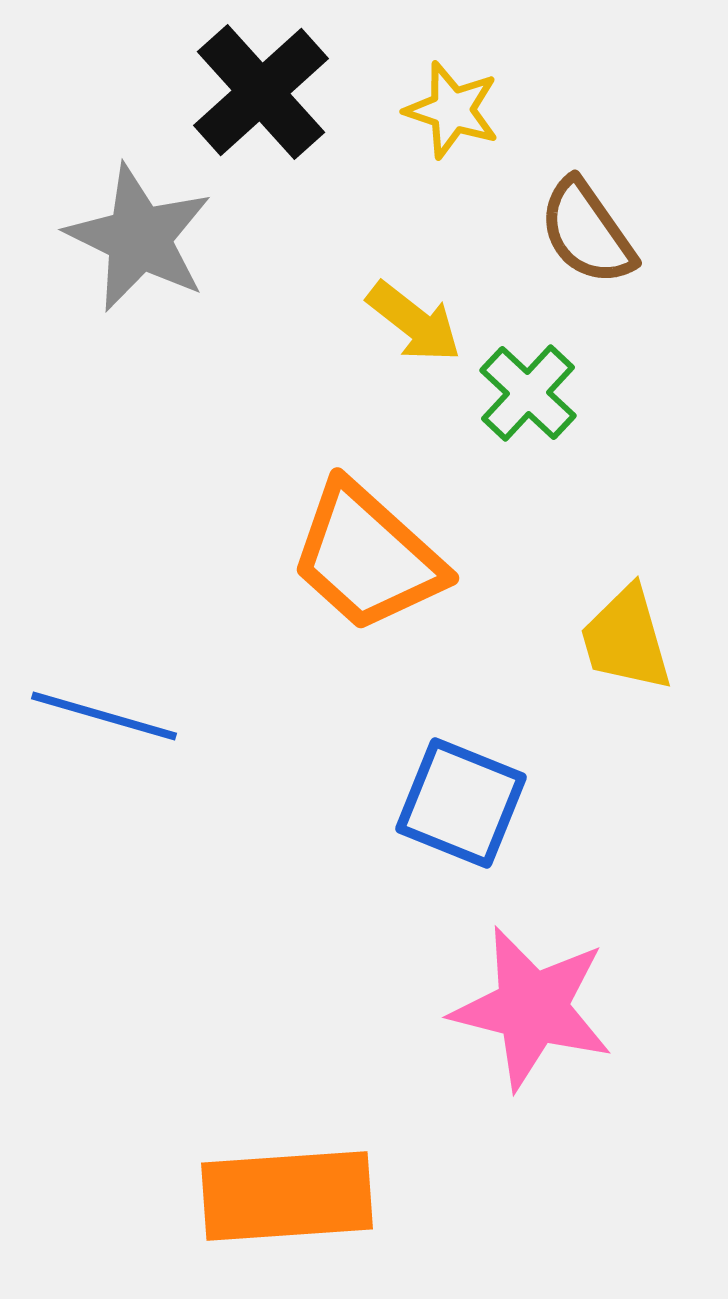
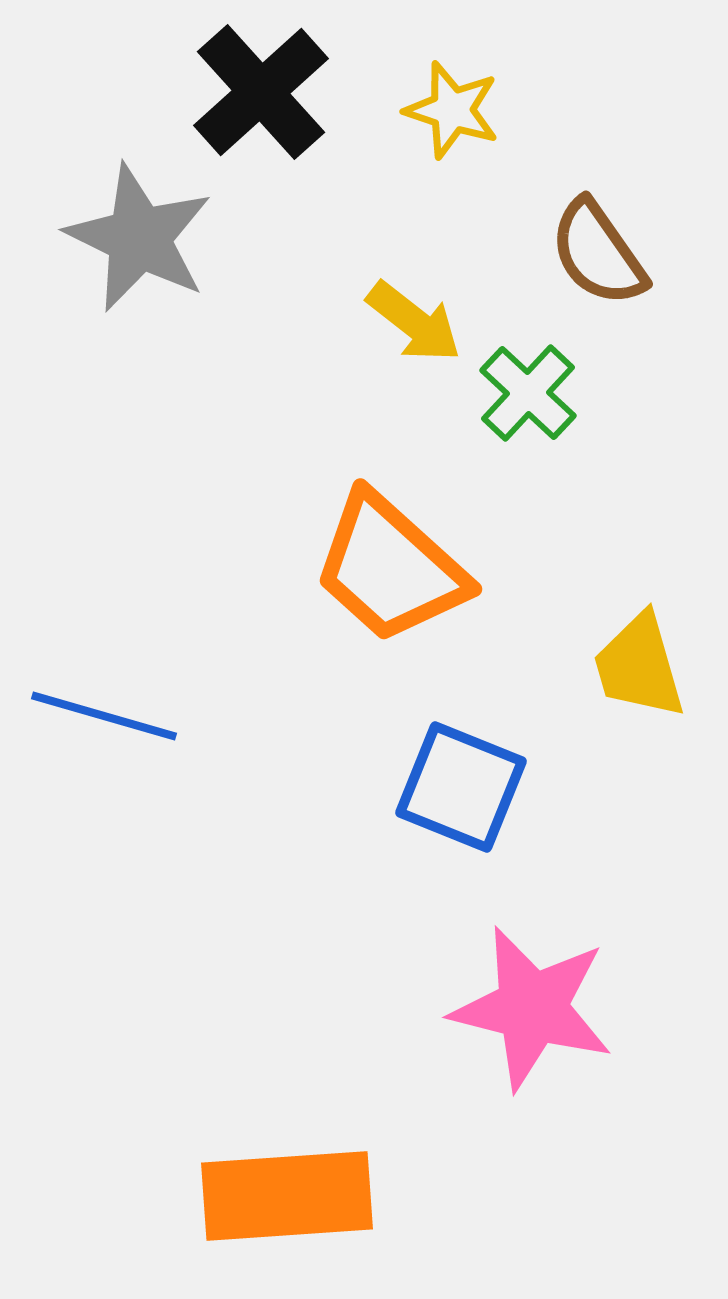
brown semicircle: moved 11 px right, 21 px down
orange trapezoid: moved 23 px right, 11 px down
yellow trapezoid: moved 13 px right, 27 px down
blue square: moved 16 px up
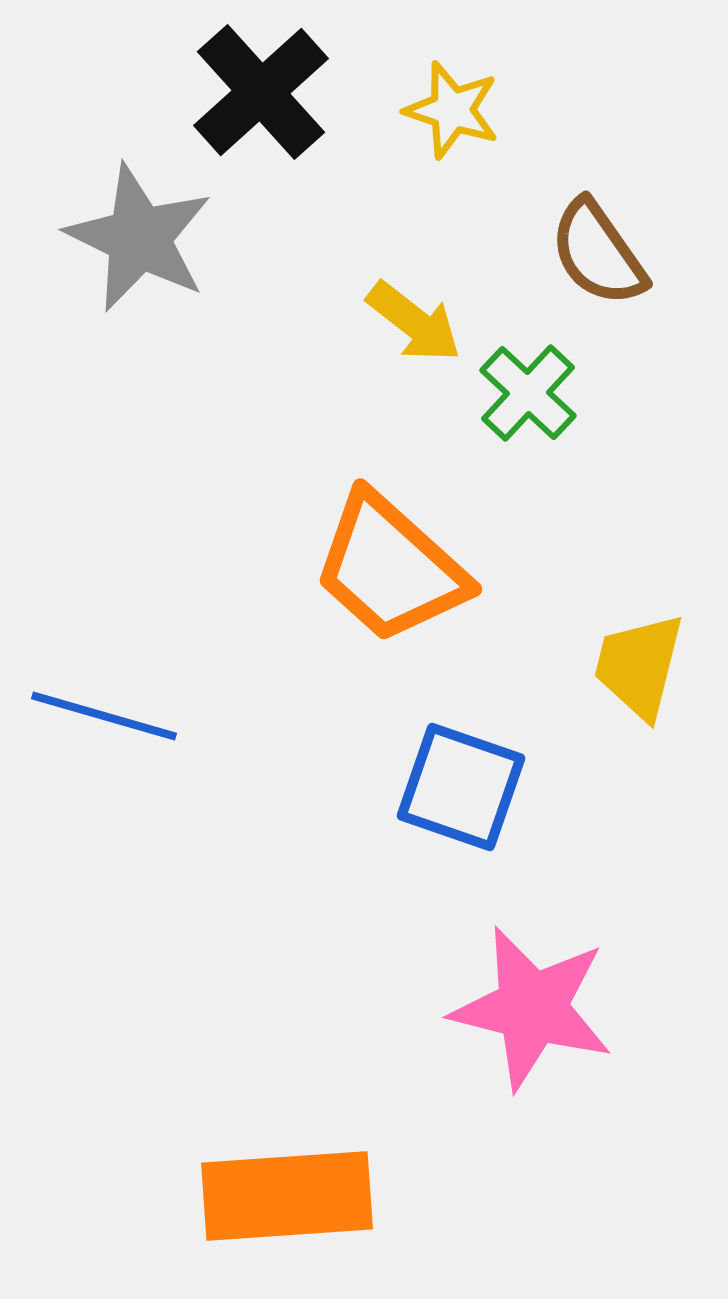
yellow trapezoid: rotated 30 degrees clockwise
blue square: rotated 3 degrees counterclockwise
